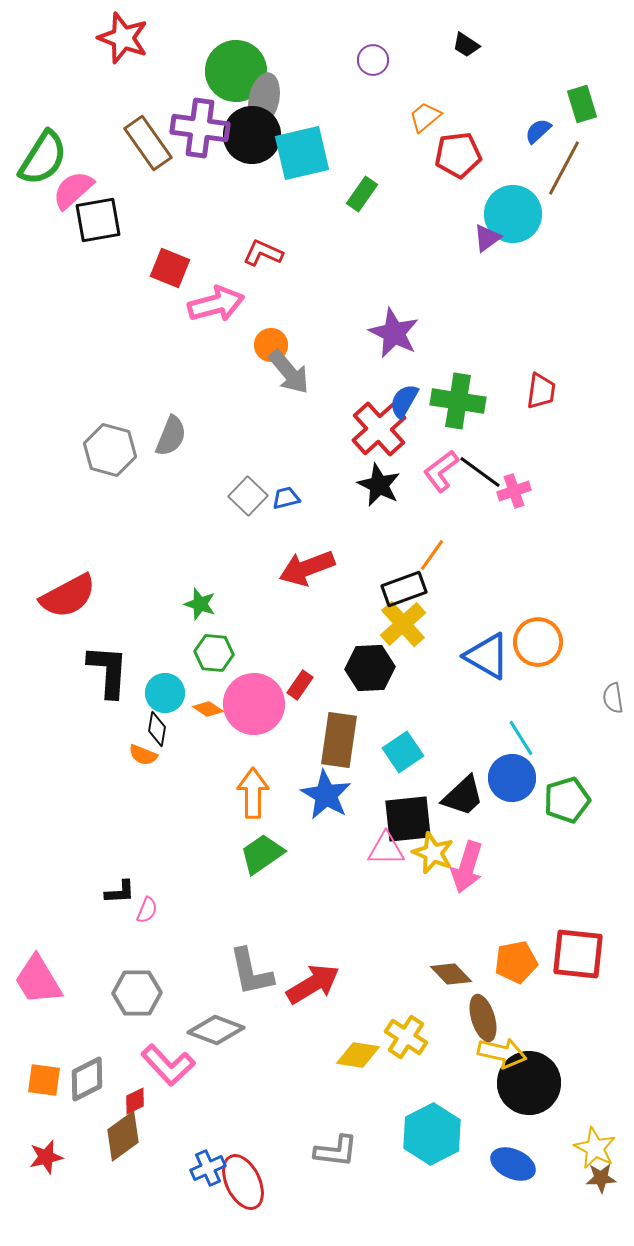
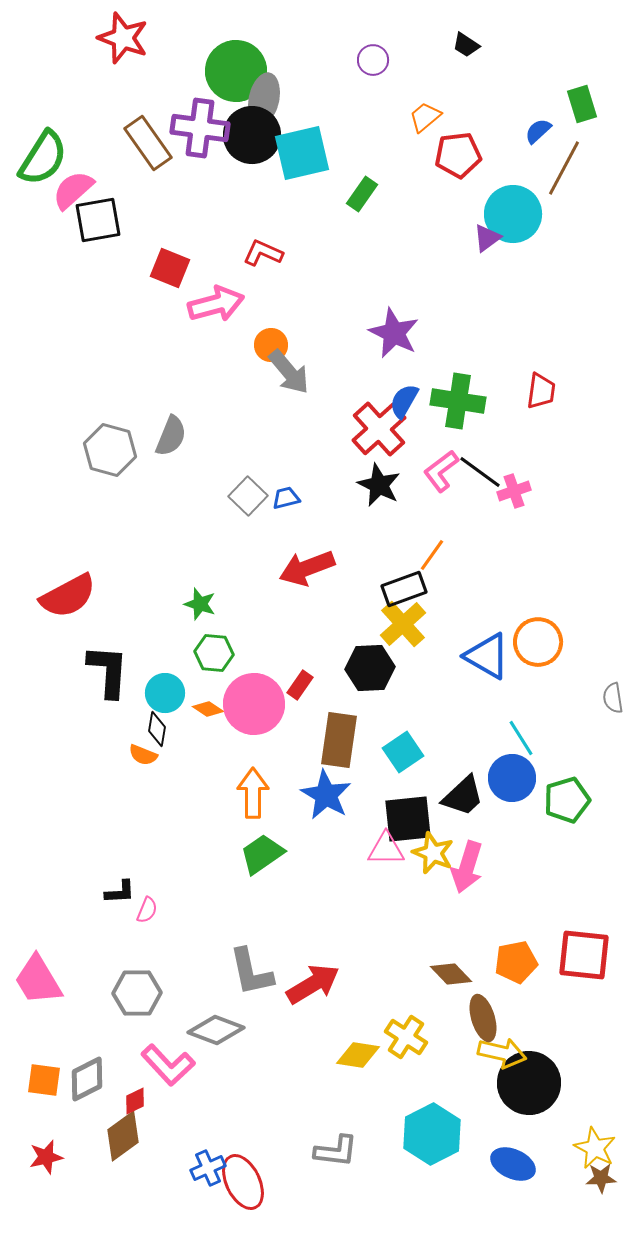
red square at (578, 954): moved 6 px right, 1 px down
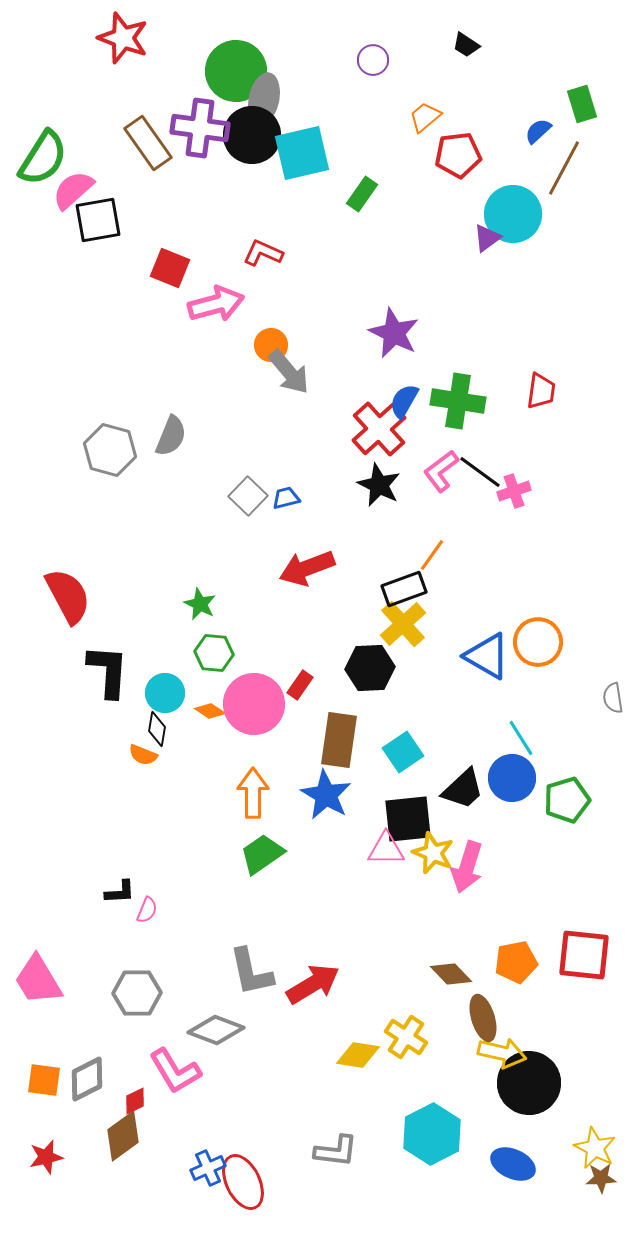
red semicircle at (68, 596): rotated 90 degrees counterclockwise
green star at (200, 604): rotated 8 degrees clockwise
orange diamond at (208, 709): moved 2 px right, 2 px down
black trapezoid at (463, 796): moved 7 px up
pink L-shape at (168, 1065): moved 7 px right, 6 px down; rotated 12 degrees clockwise
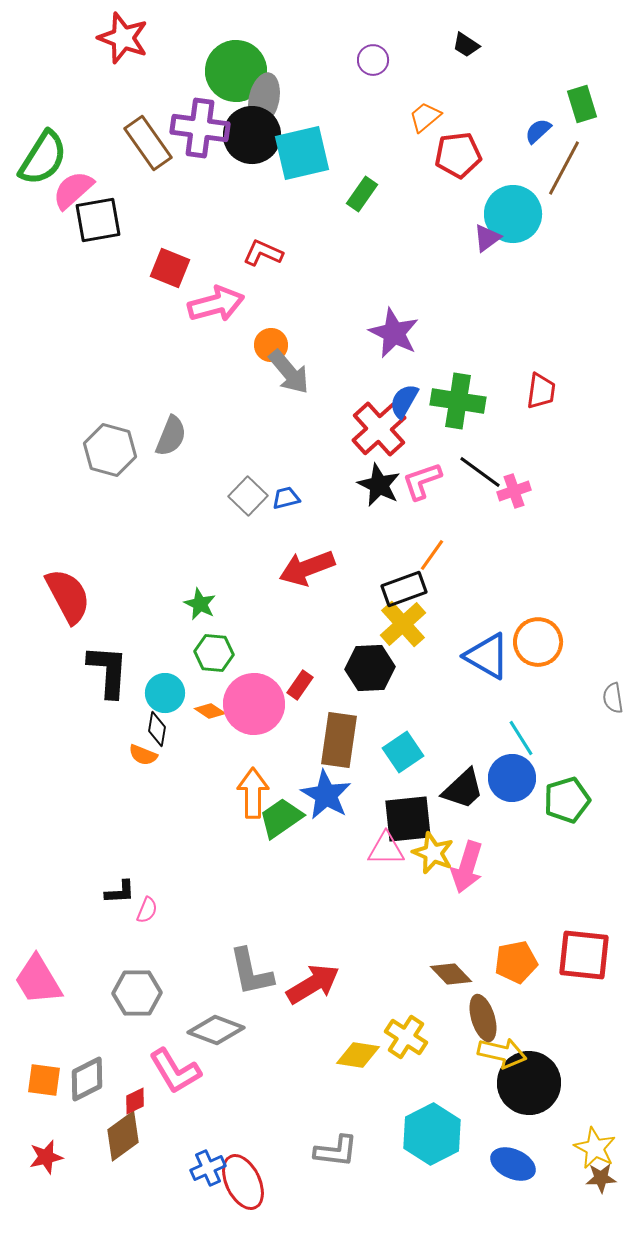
pink L-shape at (441, 471): moved 19 px left, 10 px down; rotated 18 degrees clockwise
green trapezoid at (262, 854): moved 19 px right, 36 px up
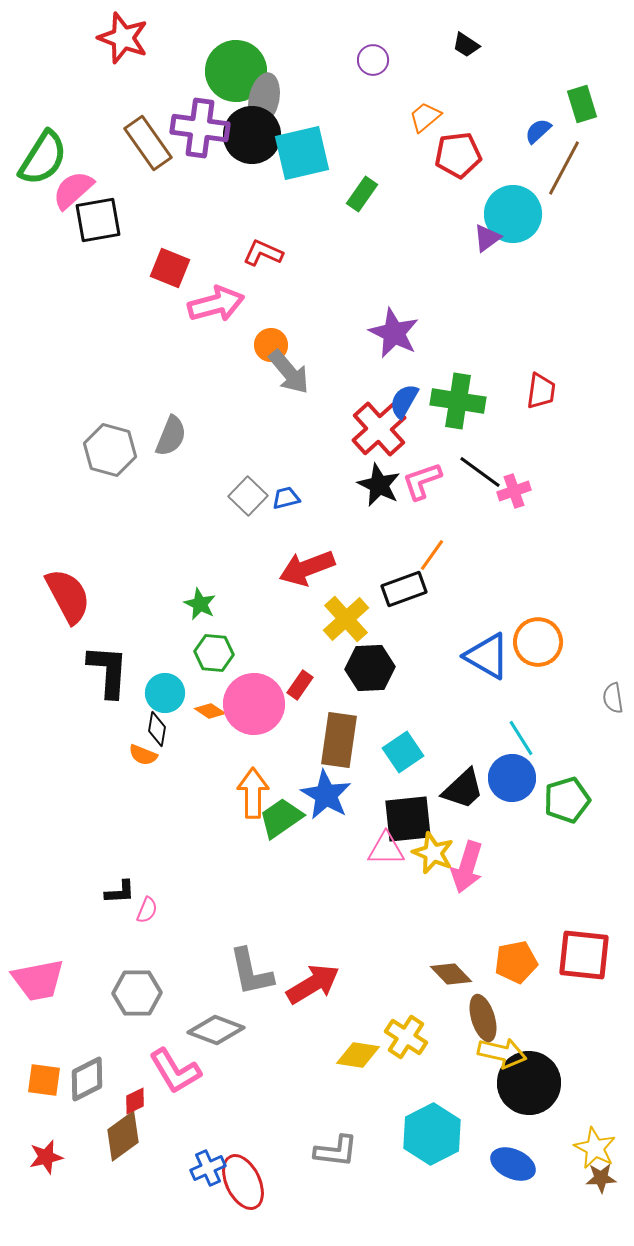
yellow cross at (403, 624): moved 57 px left, 5 px up
pink trapezoid at (38, 980): rotated 70 degrees counterclockwise
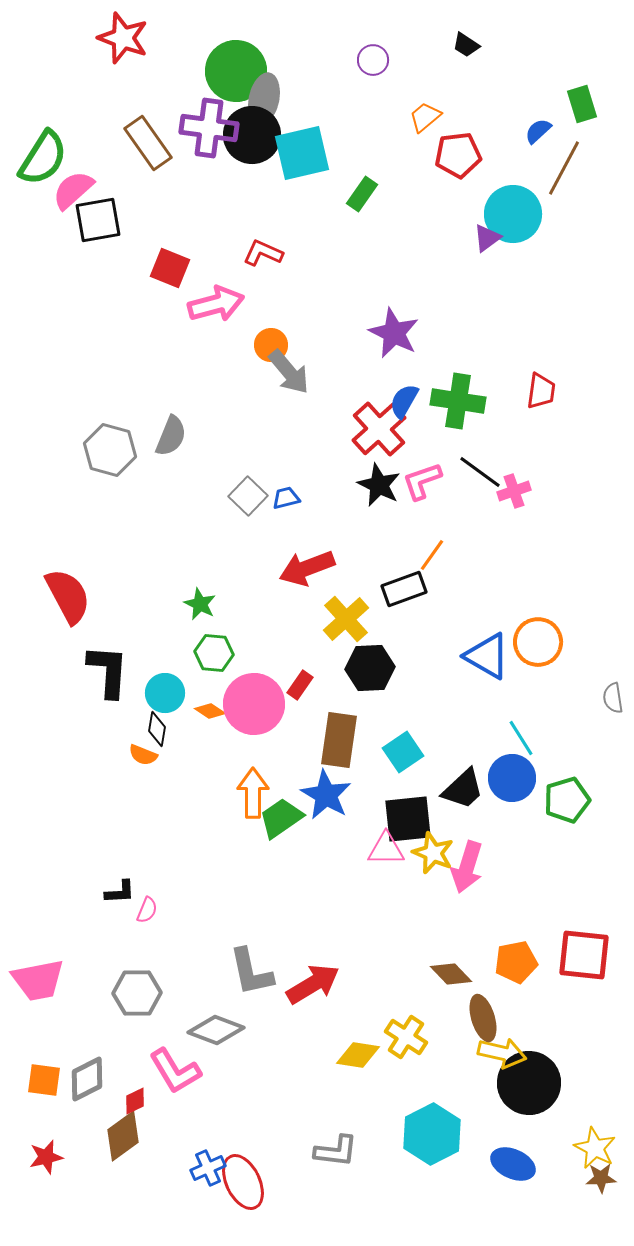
purple cross at (200, 128): moved 9 px right
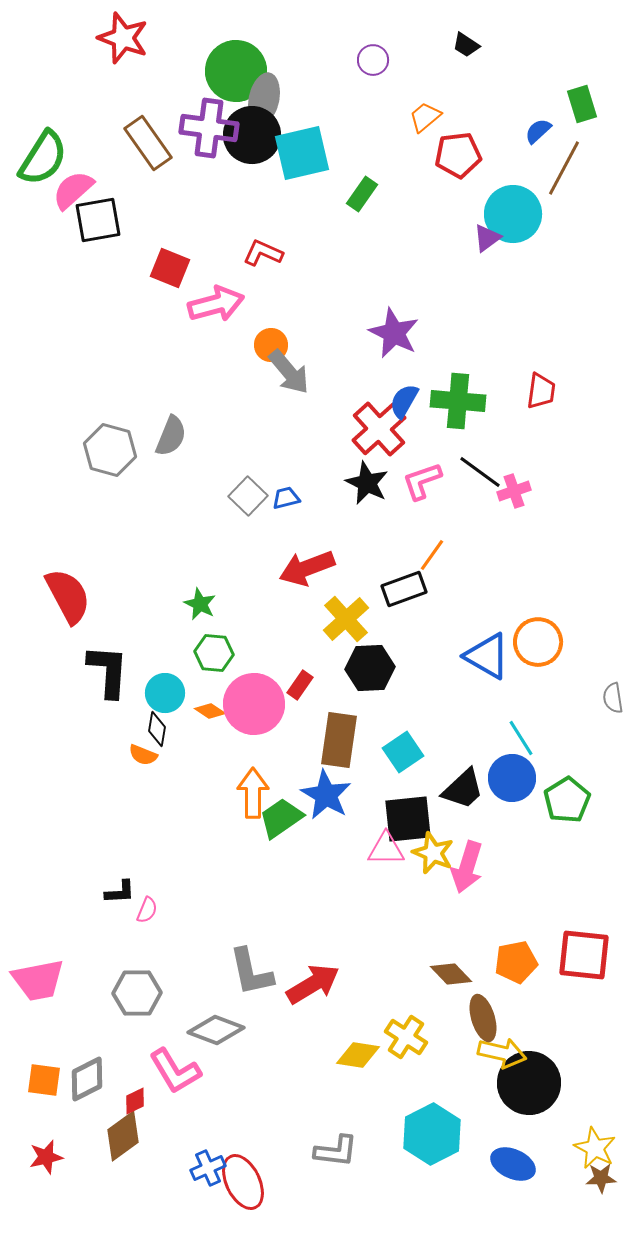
green cross at (458, 401): rotated 4 degrees counterclockwise
black star at (379, 485): moved 12 px left, 2 px up
green pentagon at (567, 800): rotated 15 degrees counterclockwise
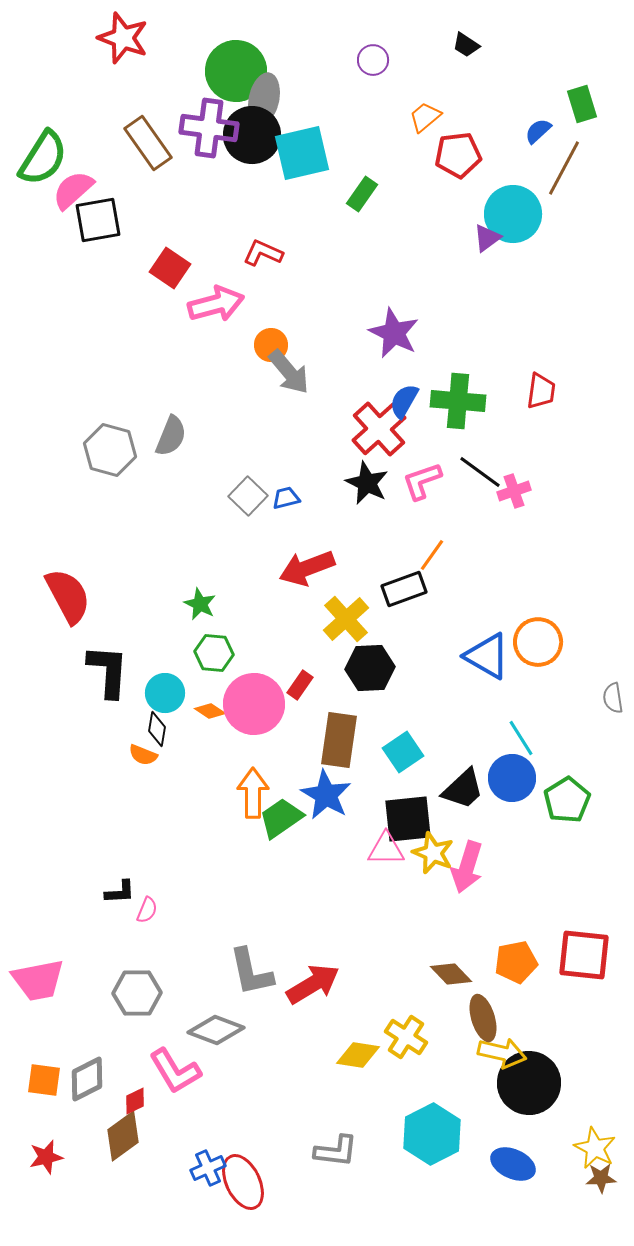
red square at (170, 268): rotated 12 degrees clockwise
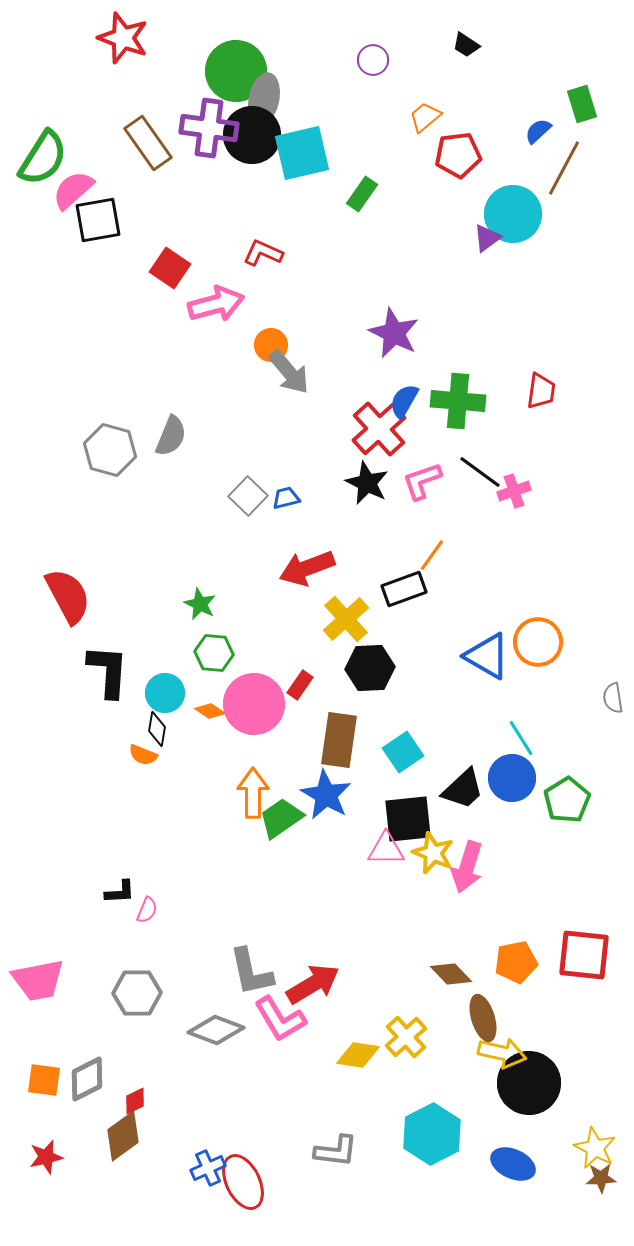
yellow cross at (406, 1037): rotated 15 degrees clockwise
pink L-shape at (175, 1071): moved 105 px right, 52 px up
